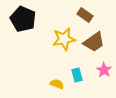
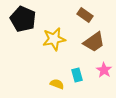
yellow star: moved 10 px left
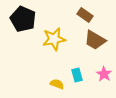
brown trapezoid: moved 1 px right, 2 px up; rotated 65 degrees clockwise
pink star: moved 4 px down
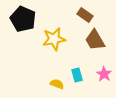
brown trapezoid: rotated 30 degrees clockwise
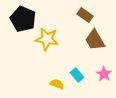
yellow star: moved 7 px left; rotated 20 degrees clockwise
cyan rectangle: rotated 24 degrees counterclockwise
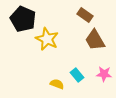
yellow star: rotated 15 degrees clockwise
pink star: rotated 28 degrees counterclockwise
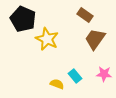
brown trapezoid: moved 1 px up; rotated 65 degrees clockwise
cyan rectangle: moved 2 px left, 1 px down
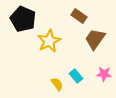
brown rectangle: moved 6 px left, 1 px down
yellow star: moved 2 px right, 2 px down; rotated 20 degrees clockwise
cyan rectangle: moved 1 px right
yellow semicircle: rotated 32 degrees clockwise
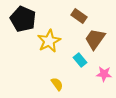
cyan rectangle: moved 4 px right, 16 px up
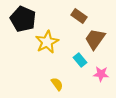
yellow star: moved 2 px left, 1 px down
pink star: moved 3 px left
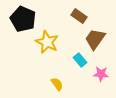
yellow star: rotated 20 degrees counterclockwise
